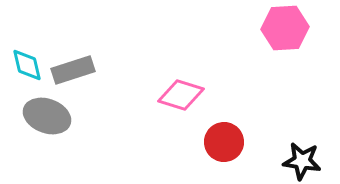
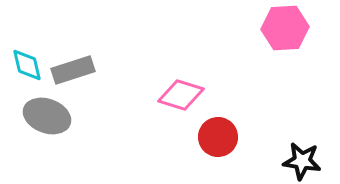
red circle: moved 6 px left, 5 px up
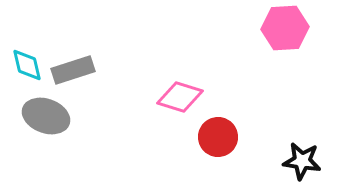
pink diamond: moved 1 px left, 2 px down
gray ellipse: moved 1 px left
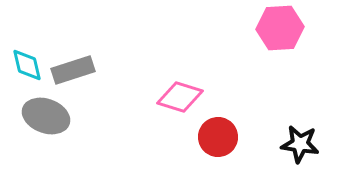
pink hexagon: moved 5 px left
black star: moved 2 px left, 17 px up
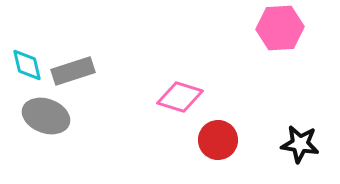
gray rectangle: moved 1 px down
red circle: moved 3 px down
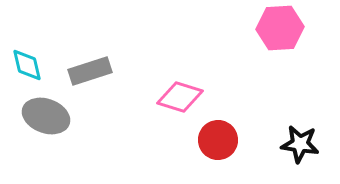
gray rectangle: moved 17 px right
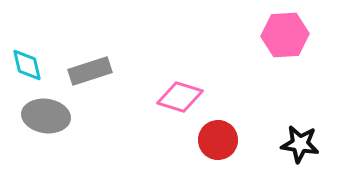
pink hexagon: moved 5 px right, 7 px down
gray ellipse: rotated 12 degrees counterclockwise
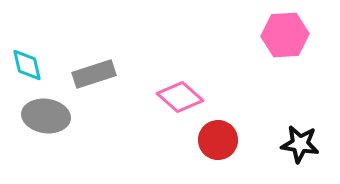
gray rectangle: moved 4 px right, 3 px down
pink diamond: rotated 24 degrees clockwise
